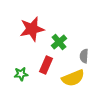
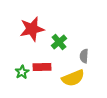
red rectangle: moved 4 px left, 2 px down; rotated 66 degrees clockwise
green star: moved 1 px right, 2 px up; rotated 24 degrees counterclockwise
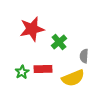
red rectangle: moved 1 px right, 2 px down
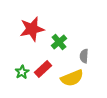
red rectangle: rotated 42 degrees counterclockwise
yellow semicircle: moved 1 px left
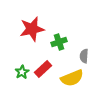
green cross: rotated 21 degrees clockwise
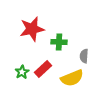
green cross: rotated 21 degrees clockwise
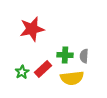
green cross: moved 6 px right, 13 px down
yellow semicircle: rotated 15 degrees clockwise
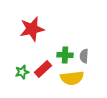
green star: rotated 16 degrees clockwise
